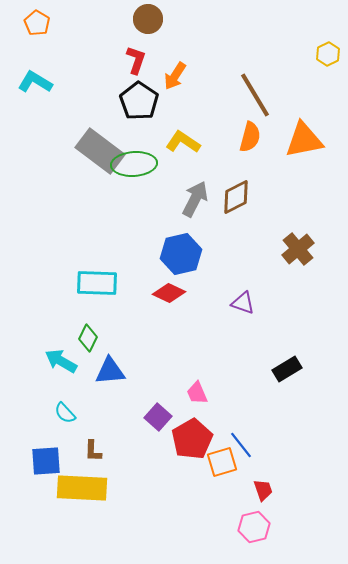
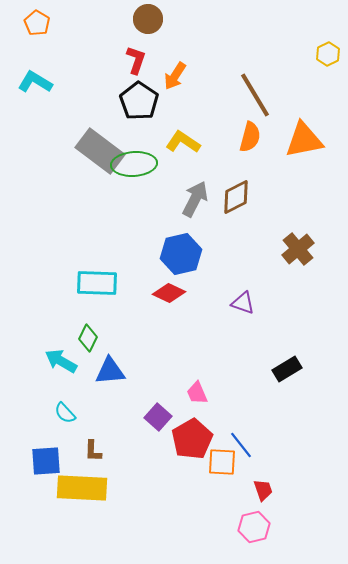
orange square: rotated 20 degrees clockwise
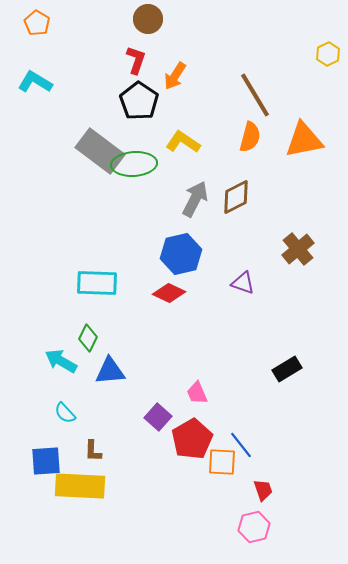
purple triangle: moved 20 px up
yellow rectangle: moved 2 px left, 2 px up
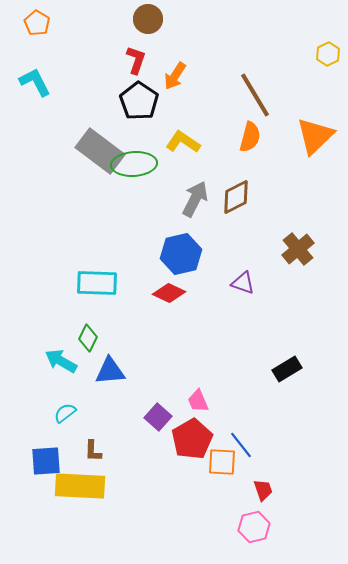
cyan L-shape: rotated 32 degrees clockwise
orange triangle: moved 11 px right, 4 px up; rotated 33 degrees counterclockwise
pink trapezoid: moved 1 px right, 8 px down
cyan semicircle: rotated 95 degrees clockwise
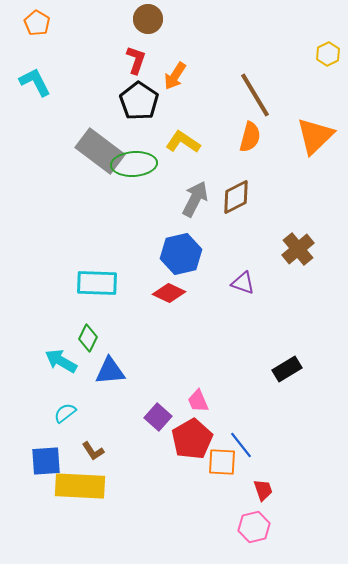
brown L-shape: rotated 35 degrees counterclockwise
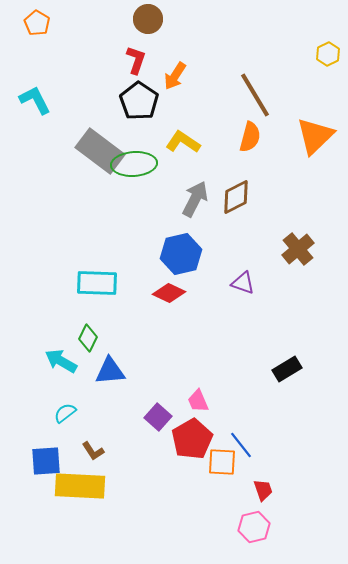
cyan L-shape: moved 18 px down
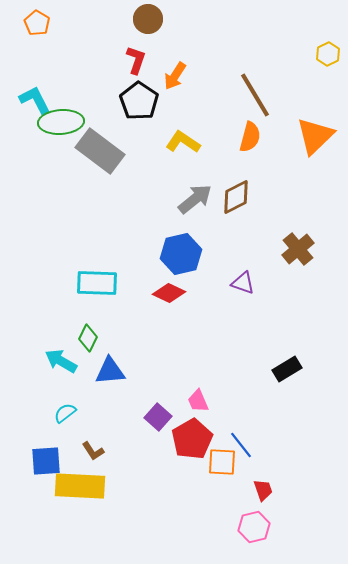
green ellipse: moved 73 px left, 42 px up
gray arrow: rotated 24 degrees clockwise
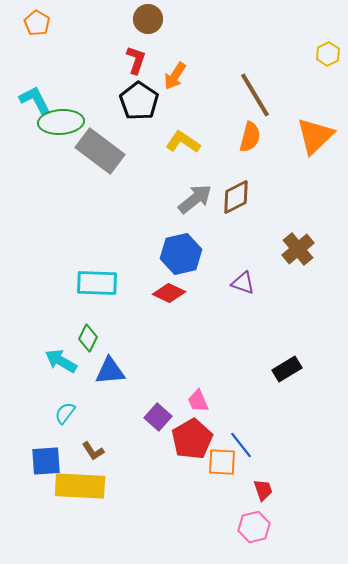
cyan semicircle: rotated 15 degrees counterclockwise
